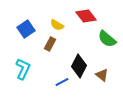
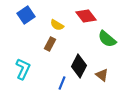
blue square: moved 14 px up
blue line: moved 1 px down; rotated 40 degrees counterclockwise
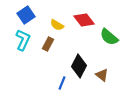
red diamond: moved 2 px left, 4 px down
green semicircle: moved 2 px right, 2 px up
brown rectangle: moved 2 px left
cyan L-shape: moved 29 px up
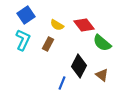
red diamond: moved 5 px down
green semicircle: moved 7 px left, 6 px down
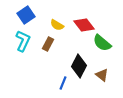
cyan L-shape: moved 1 px down
blue line: moved 1 px right
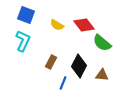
blue square: rotated 36 degrees counterclockwise
brown rectangle: moved 3 px right, 18 px down
brown triangle: rotated 32 degrees counterclockwise
